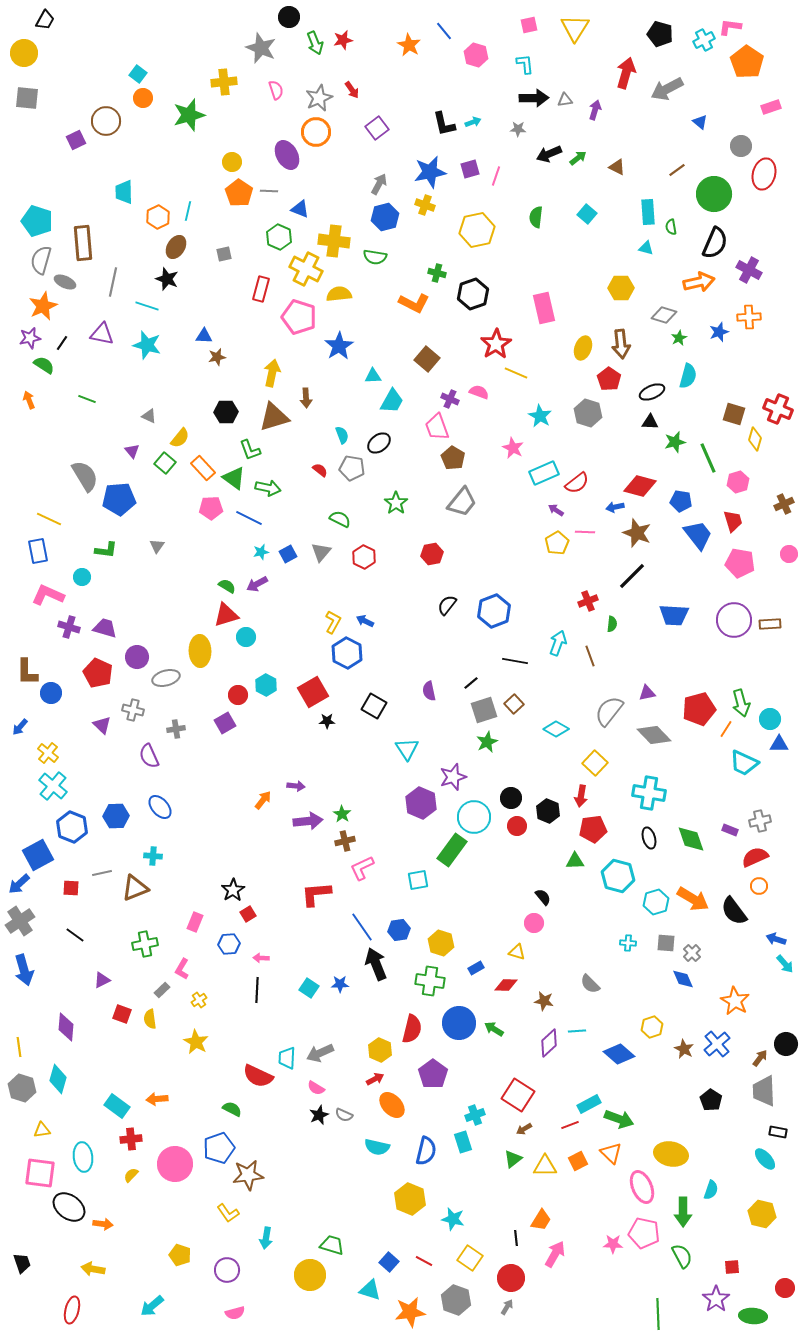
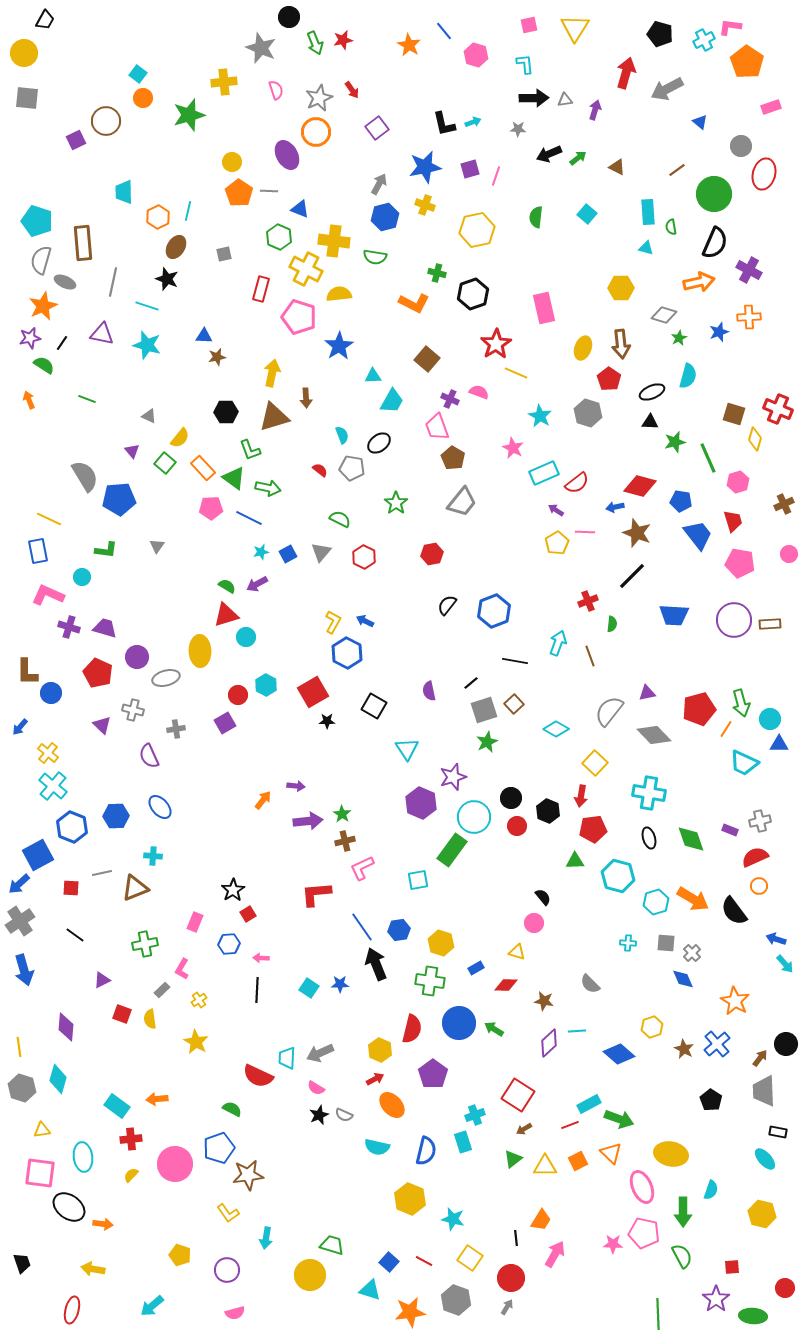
blue star at (430, 172): moved 5 px left, 5 px up
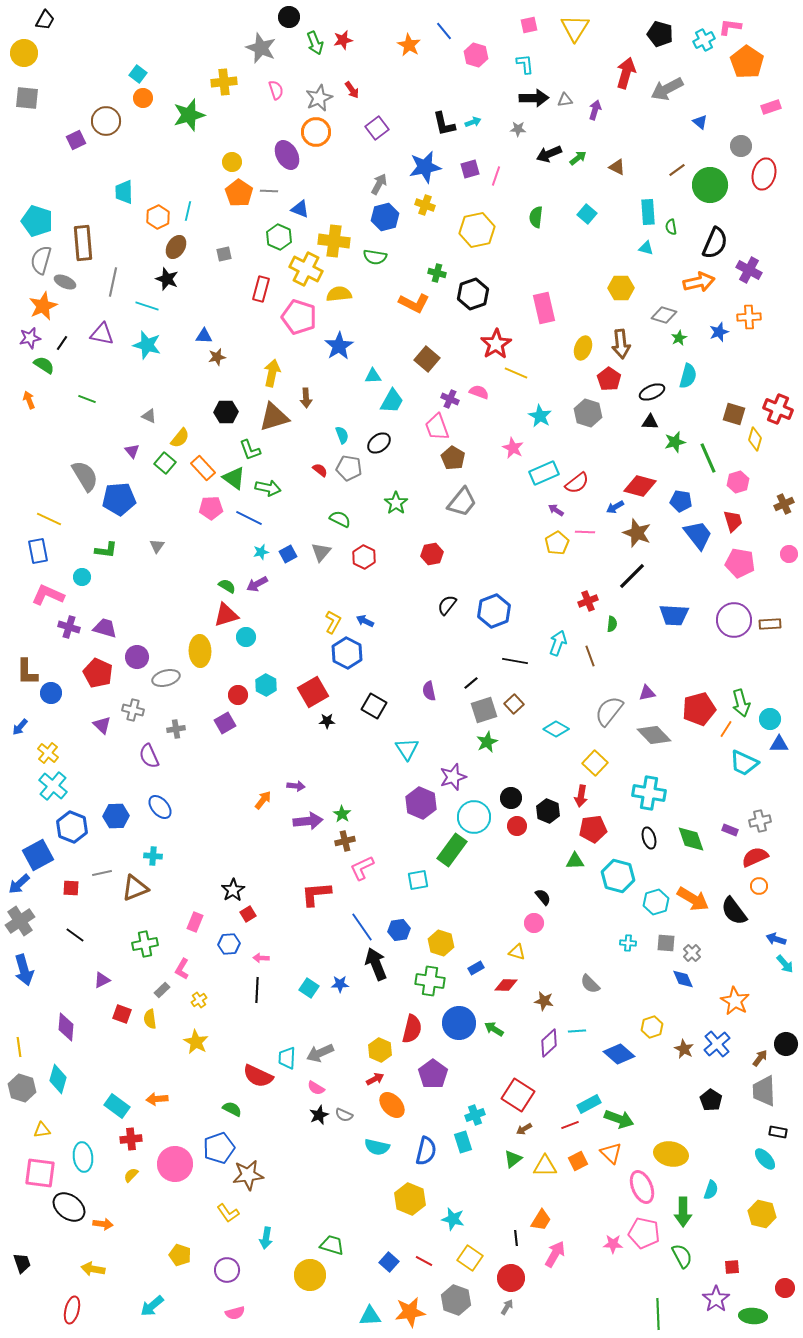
green circle at (714, 194): moved 4 px left, 9 px up
gray pentagon at (352, 468): moved 3 px left
blue arrow at (615, 507): rotated 18 degrees counterclockwise
cyan triangle at (370, 1290): moved 26 px down; rotated 20 degrees counterclockwise
